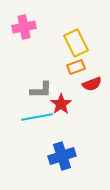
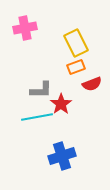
pink cross: moved 1 px right, 1 px down
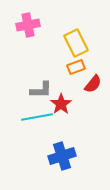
pink cross: moved 3 px right, 3 px up
red semicircle: moved 1 px right; rotated 30 degrees counterclockwise
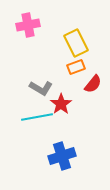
gray L-shape: moved 2 px up; rotated 30 degrees clockwise
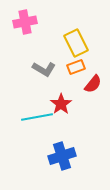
pink cross: moved 3 px left, 3 px up
gray L-shape: moved 3 px right, 19 px up
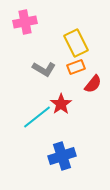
cyan line: rotated 28 degrees counterclockwise
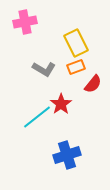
blue cross: moved 5 px right, 1 px up
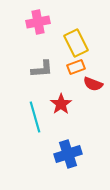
pink cross: moved 13 px right
gray L-shape: moved 2 px left; rotated 35 degrees counterclockwise
red semicircle: rotated 72 degrees clockwise
cyan line: moved 2 px left; rotated 68 degrees counterclockwise
blue cross: moved 1 px right, 1 px up
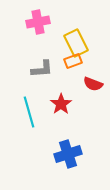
orange rectangle: moved 3 px left, 6 px up
cyan line: moved 6 px left, 5 px up
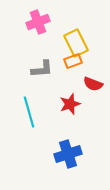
pink cross: rotated 10 degrees counterclockwise
red star: moved 9 px right; rotated 15 degrees clockwise
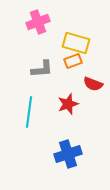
yellow rectangle: rotated 48 degrees counterclockwise
red star: moved 2 px left
cyan line: rotated 24 degrees clockwise
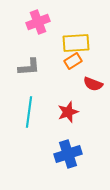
yellow rectangle: rotated 20 degrees counterclockwise
orange rectangle: rotated 12 degrees counterclockwise
gray L-shape: moved 13 px left, 2 px up
red star: moved 8 px down
